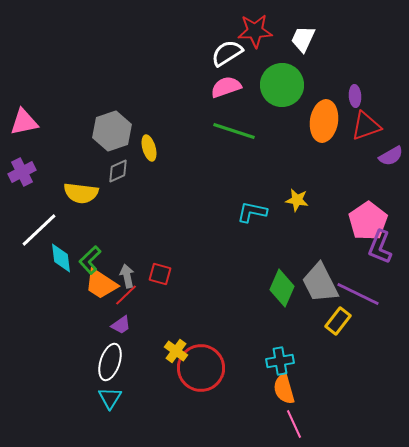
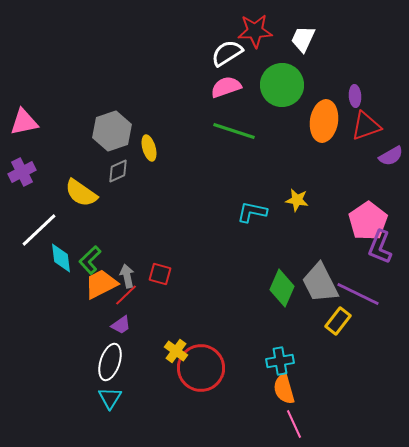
yellow semicircle: rotated 28 degrees clockwise
orange trapezoid: rotated 120 degrees clockwise
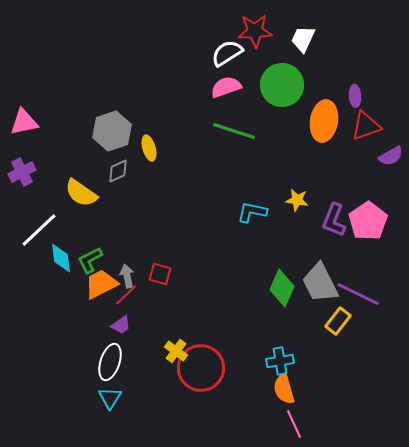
purple L-shape: moved 46 px left, 27 px up
green L-shape: rotated 16 degrees clockwise
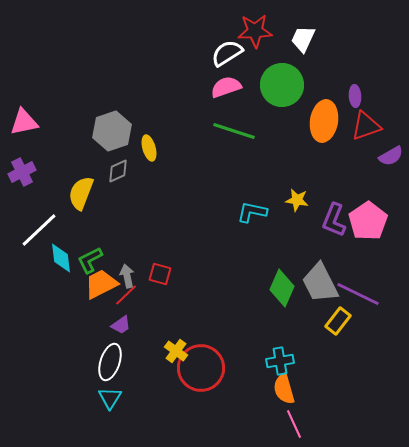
yellow semicircle: rotated 76 degrees clockwise
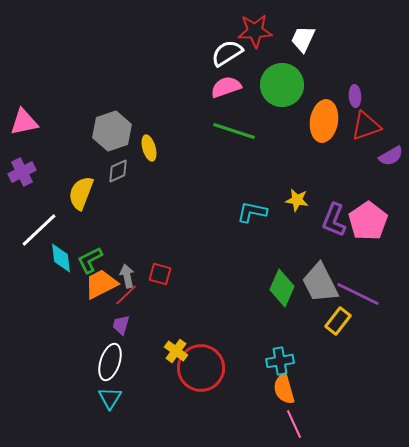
purple trapezoid: rotated 140 degrees clockwise
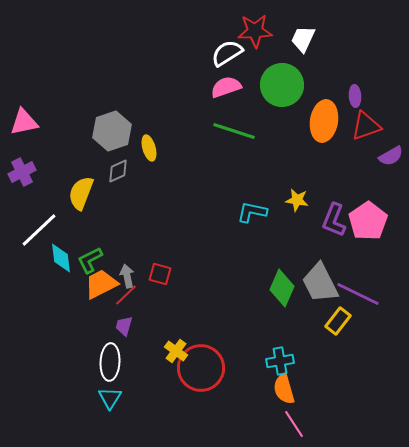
purple trapezoid: moved 3 px right, 1 px down
white ellipse: rotated 15 degrees counterclockwise
pink line: rotated 8 degrees counterclockwise
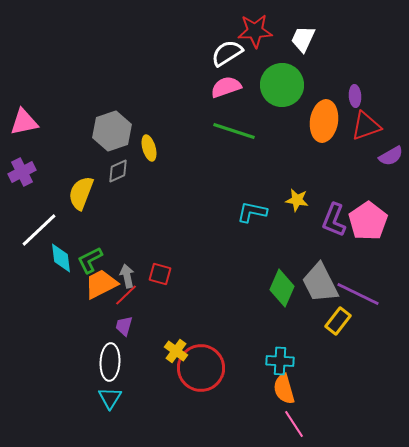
cyan cross: rotated 12 degrees clockwise
